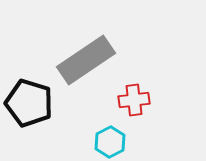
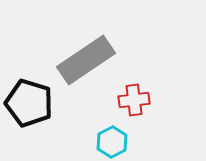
cyan hexagon: moved 2 px right
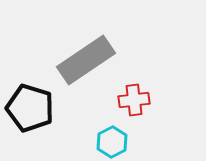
black pentagon: moved 1 px right, 5 px down
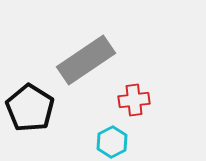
black pentagon: rotated 15 degrees clockwise
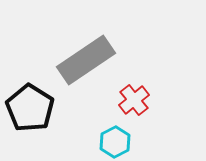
red cross: rotated 32 degrees counterclockwise
cyan hexagon: moved 3 px right
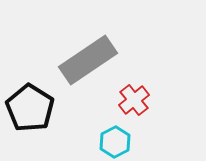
gray rectangle: moved 2 px right
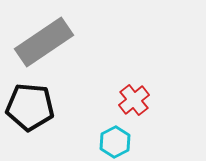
gray rectangle: moved 44 px left, 18 px up
black pentagon: moved 1 px up; rotated 27 degrees counterclockwise
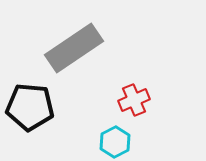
gray rectangle: moved 30 px right, 6 px down
red cross: rotated 16 degrees clockwise
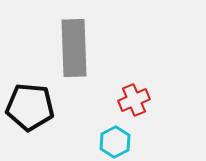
gray rectangle: rotated 58 degrees counterclockwise
